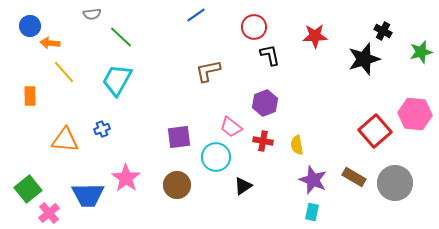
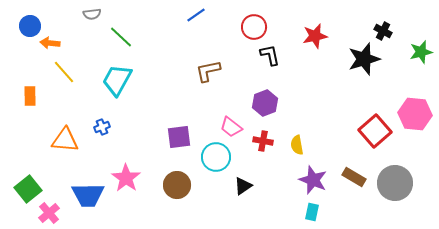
red star: rotated 10 degrees counterclockwise
blue cross: moved 2 px up
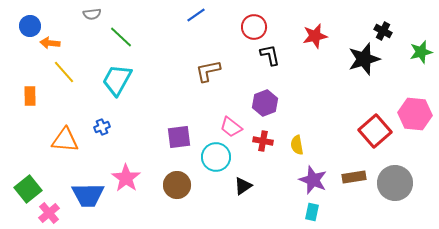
brown rectangle: rotated 40 degrees counterclockwise
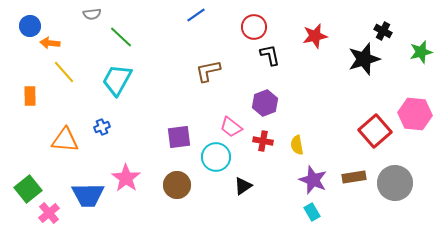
cyan rectangle: rotated 42 degrees counterclockwise
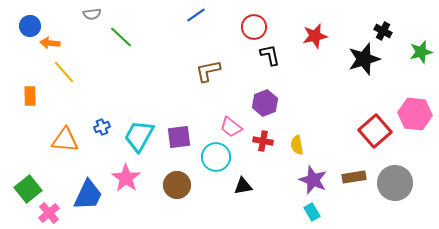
cyan trapezoid: moved 22 px right, 56 px down
black triangle: rotated 24 degrees clockwise
blue trapezoid: rotated 64 degrees counterclockwise
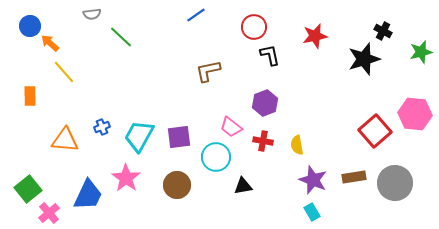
orange arrow: rotated 36 degrees clockwise
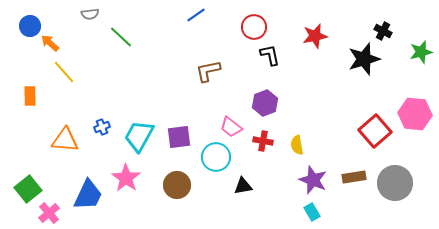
gray semicircle: moved 2 px left
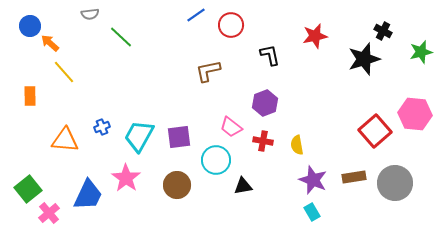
red circle: moved 23 px left, 2 px up
cyan circle: moved 3 px down
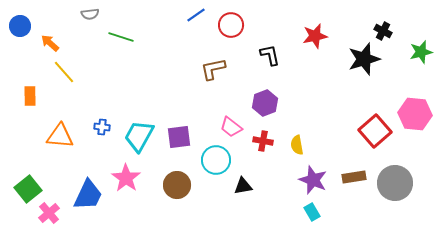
blue circle: moved 10 px left
green line: rotated 25 degrees counterclockwise
brown L-shape: moved 5 px right, 2 px up
blue cross: rotated 28 degrees clockwise
orange triangle: moved 5 px left, 4 px up
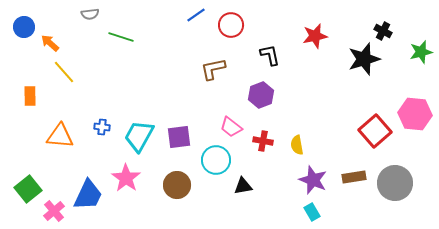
blue circle: moved 4 px right, 1 px down
purple hexagon: moved 4 px left, 8 px up
pink cross: moved 5 px right, 2 px up
